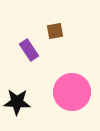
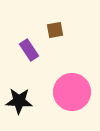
brown square: moved 1 px up
black star: moved 2 px right, 1 px up
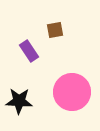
purple rectangle: moved 1 px down
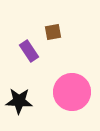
brown square: moved 2 px left, 2 px down
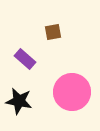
purple rectangle: moved 4 px left, 8 px down; rotated 15 degrees counterclockwise
black star: rotated 8 degrees clockwise
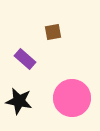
pink circle: moved 6 px down
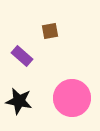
brown square: moved 3 px left, 1 px up
purple rectangle: moved 3 px left, 3 px up
